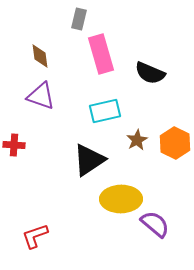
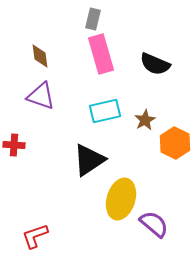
gray rectangle: moved 14 px right
black semicircle: moved 5 px right, 9 px up
brown star: moved 8 px right, 20 px up
yellow ellipse: rotated 72 degrees counterclockwise
purple semicircle: moved 1 px left
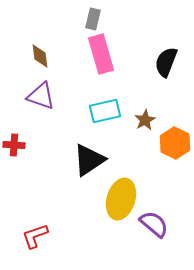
black semicircle: moved 11 px right, 2 px up; rotated 88 degrees clockwise
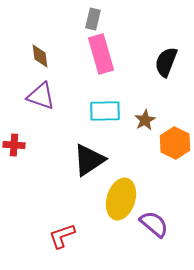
cyan rectangle: rotated 12 degrees clockwise
red L-shape: moved 27 px right
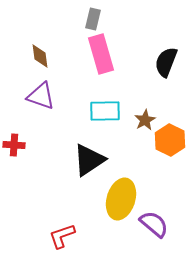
orange hexagon: moved 5 px left, 3 px up
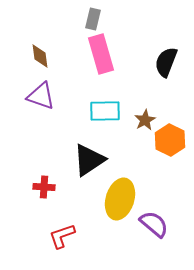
red cross: moved 30 px right, 42 px down
yellow ellipse: moved 1 px left
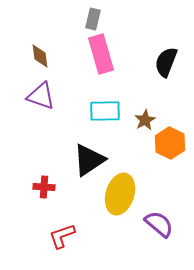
orange hexagon: moved 3 px down
yellow ellipse: moved 5 px up
purple semicircle: moved 5 px right
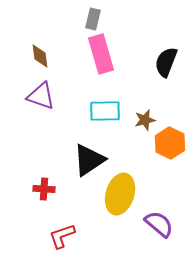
brown star: rotated 15 degrees clockwise
red cross: moved 2 px down
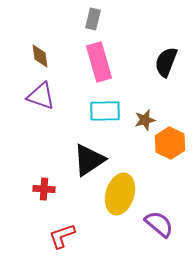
pink rectangle: moved 2 px left, 8 px down
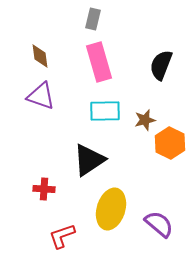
black semicircle: moved 5 px left, 3 px down
yellow ellipse: moved 9 px left, 15 px down
